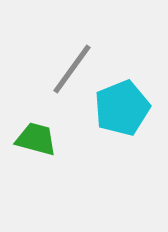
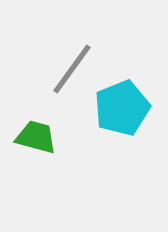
green trapezoid: moved 2 px up
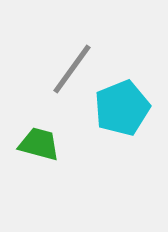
green trapezoid: moved 3 px right, 7 px down
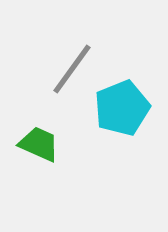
green trapezoid: rotated 9 degrees clockwise
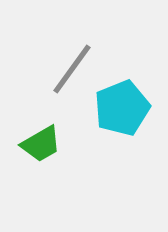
green trapezoid: moved 2 px right; rotated 126 degrees clockwise
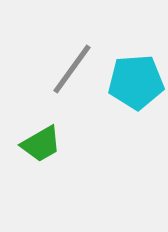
cyan pentagon: moved 14 px right, 26 px up; rotated 18 degrees clockwise
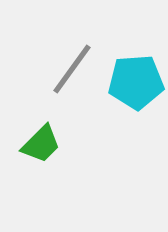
green trapezoid: rotated 15 degrees counterclockwise
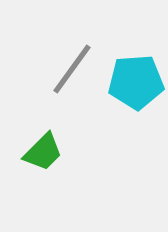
green trapezoid: moved 2 px right, 8 px down
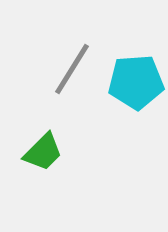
gray line: rotated 4 degrees counterclockwise
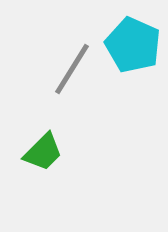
cyan pentagon: moved 3 px left, 37 px up; rotated 28 degrees clockwise
